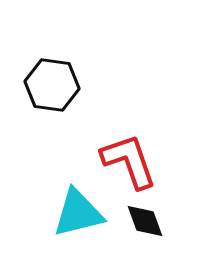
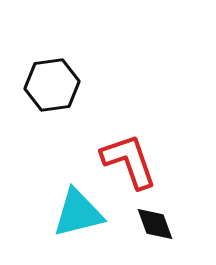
black hexagon: rotated 16 degrees counterclockwise
black diamond: moved 10 px right, 3 px down
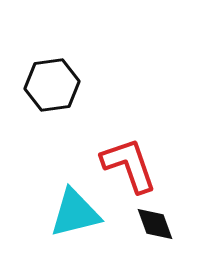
red L-shape: moved 4 px down
cyan triangle: moved 3 px left
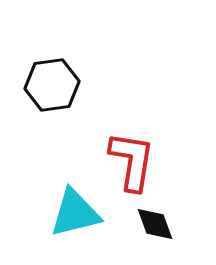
red L-shape: moved 3 px right, 4 px up; rotated 28 degrees clockwise
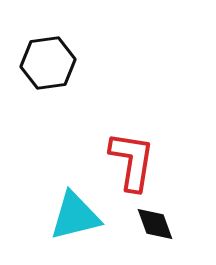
black hexagon: moved 4 px left, 22 px up
cyan triangle: moved 3 px down
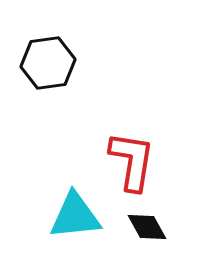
cyan triangle: rotated 8 degrees clockwise
black diamond: moved 8 px left, 3 px down; rotated 9 degrees counterclockwise
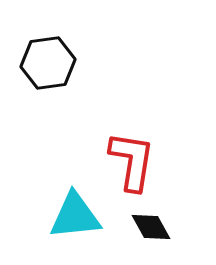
black diamond: moved 4 px right
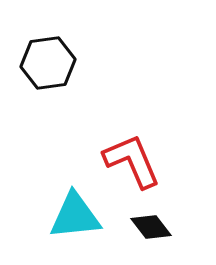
red L-shape: rotated 32 degrees counterclockwise
black diamond: rotated 9 degrees counterclockwise
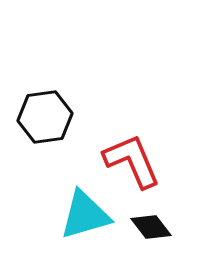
black hexagon: moved 3 px left, 54 px down
cyan triangle: moved 10 px right, 1 px up; rotated 10 degrees counterclockwise
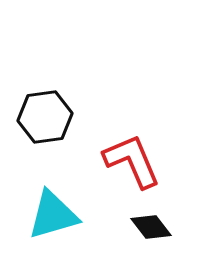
cyan triangle: moved 32 px left
